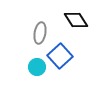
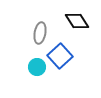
black diamond: moved 1 px right, 1 px down
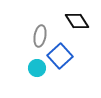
gray ellipse: moved 3 px down
cyan circle: moved 1 px down
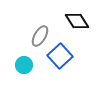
gray ellipse: rotated 20 degrees clockwise
cyan circle: moved 13 px left, 3 px up
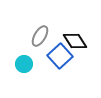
black diamond: moved 2 px left, 20 px down
cyan circle: moved 1 px up
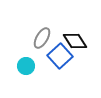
gray ellipse: moved 2 px right, 2 px down
cyan circle: moved 2 px right, 2 px down
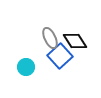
gray ellipse: moved 8 px right; rotated 55 degrees counterclockwise
cyan circle: moved 1 px down
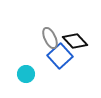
black diamond: rotated 10 degrees counterclockwise
cyan circle: moved 7 px down
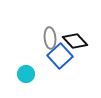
gray ellipse: rotated 20 degrees clockwise
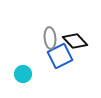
blue square: rotated 15 degrees clockwise
cyan circle: moved 3 px left
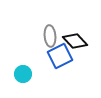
gray ellipse: moved 2 px up
